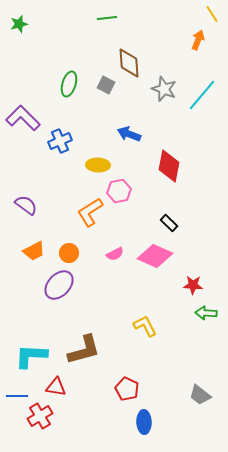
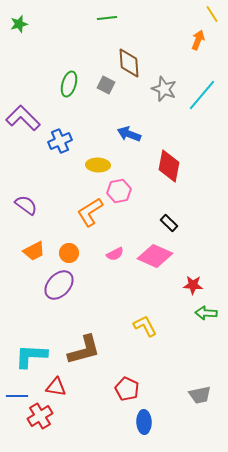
gray trapezoid: rotated 50 degrees counterclockwise
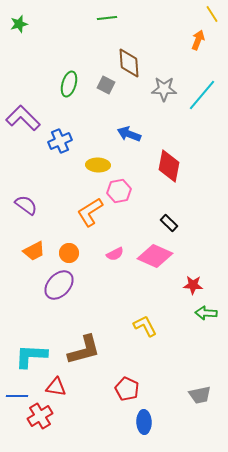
gray star: rotated 20 degrees counterclockwise
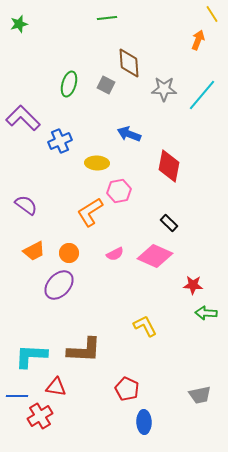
yellow ellipse: moved 1 px left, 2 px up
brown L-shape: rotated 18 degrees clockwise
